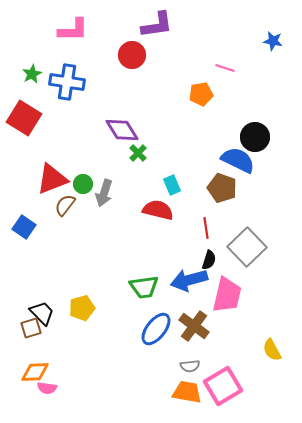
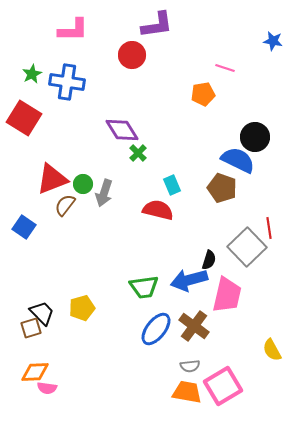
orange pentagon: moved 2 px right
red line: moved 63 px right
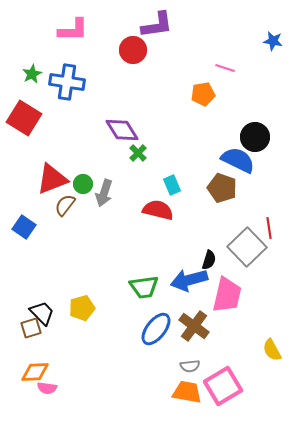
red circle: moved 1 px right, 5 px up
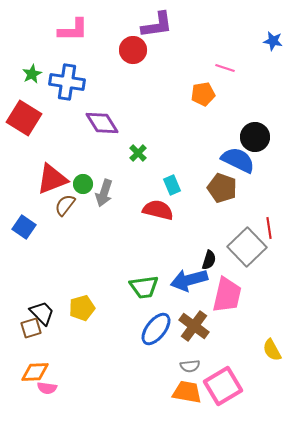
purple diamond: moved 20 px left, 7 px up
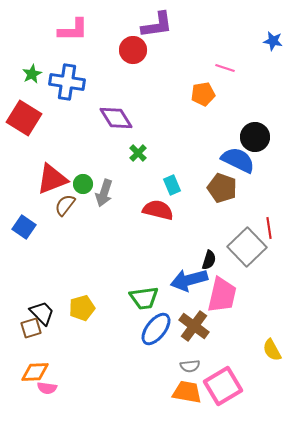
purple diamond: moved 14 px right, 5 px up
green trapezoid: moved 11 px down
pink trapezoid: moved 5 px left
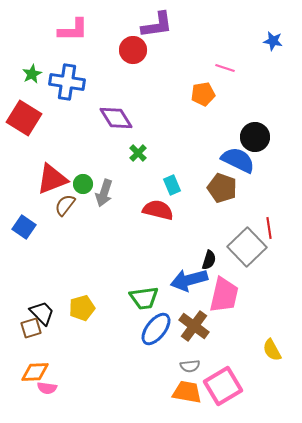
pink trapezoid: moved 2 px right
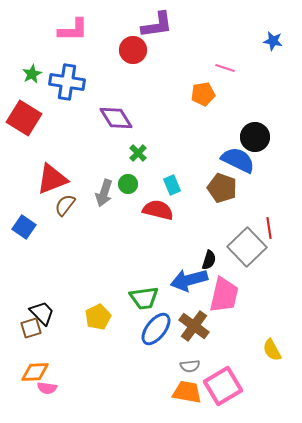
green circle: moved 45 px right
yellow pentagon: moved 16 px right, 9 px down; rotated 10 degrees counterclockwise
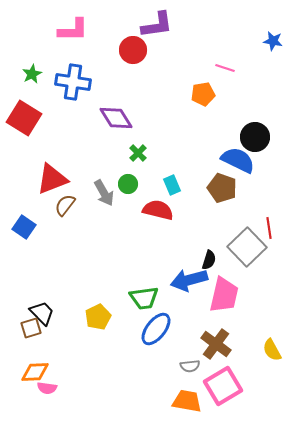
blue cross: moved 6 px right
gray arrow: rotated 48 degrees counterclockwise
brown cross: moved 22 px right, 18 px down
orange trapezoid: moved 9 px down
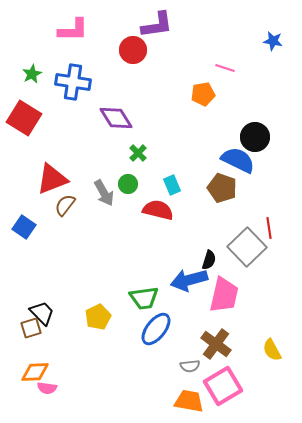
orange trapezoid: moved 2 px right
